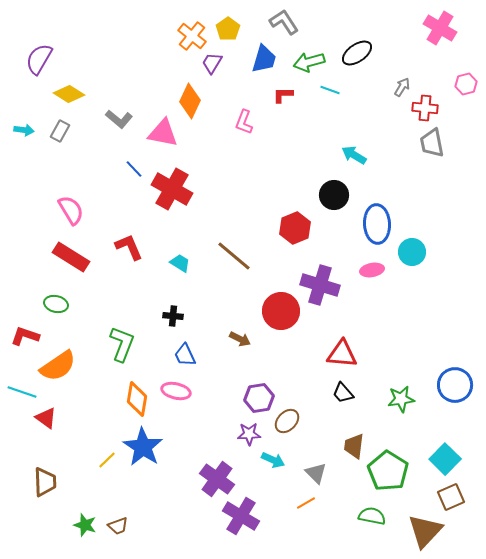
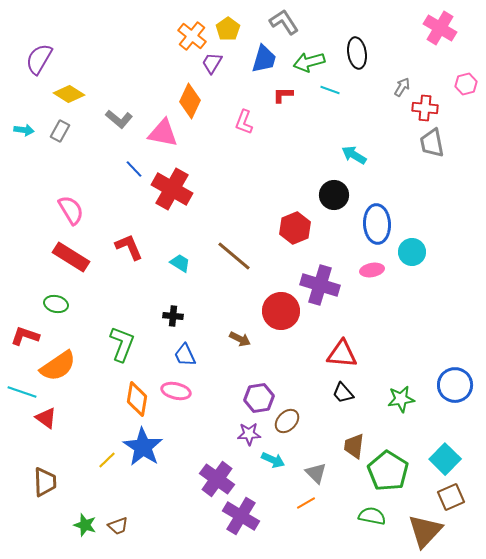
black ellipse at (357, 53): rotated 64 degrees counterclockwise
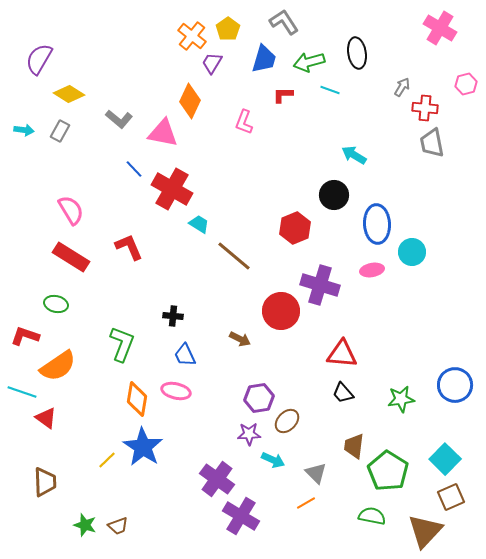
cyan trapezoid at (180, 263): moved 19 px right, 39 px up
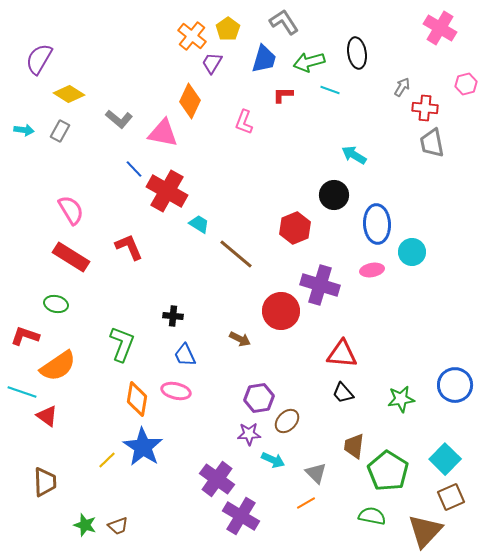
red cross at (172, 189): moved 5 px left, 2 px down
brown line at (234, 256): moved 2 px right, 2 px up
red triangle at (46, 418): moved 1 px right, 2 px up
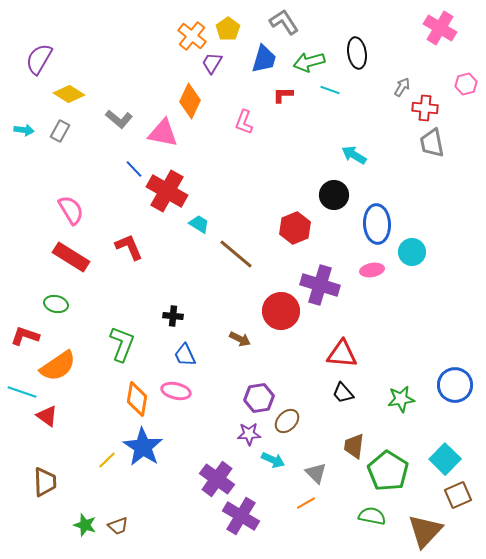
brown square at (451, 497): moved 7 px right, 2 px up
